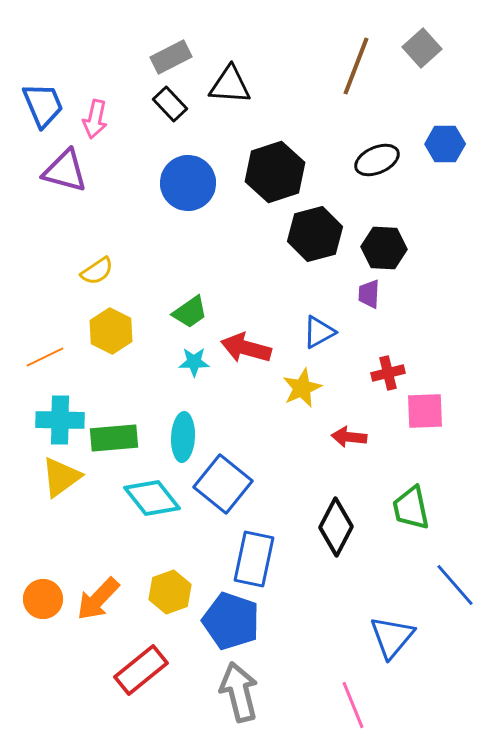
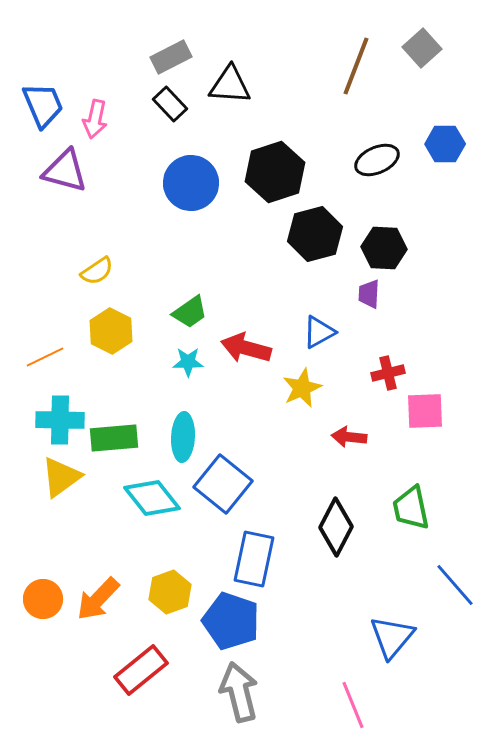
blue circle at (188, 183): moved 3 px right
cyan star at (194, 362): moved 6 px left
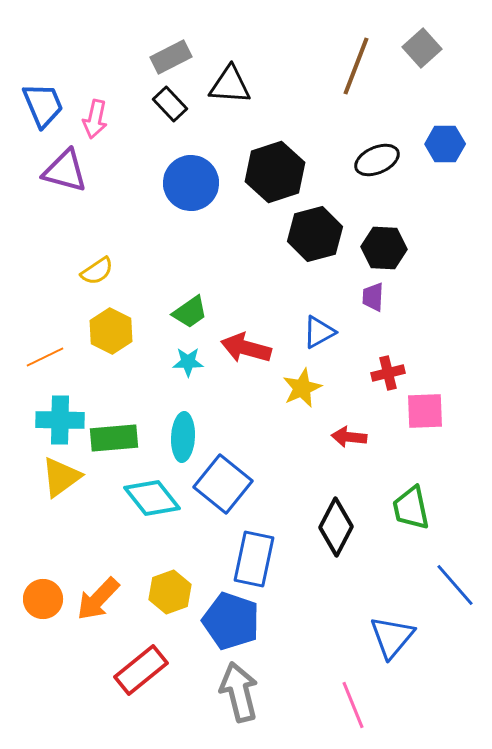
purple trapezoid at (369, 294): moved 4 px right, 3 px down
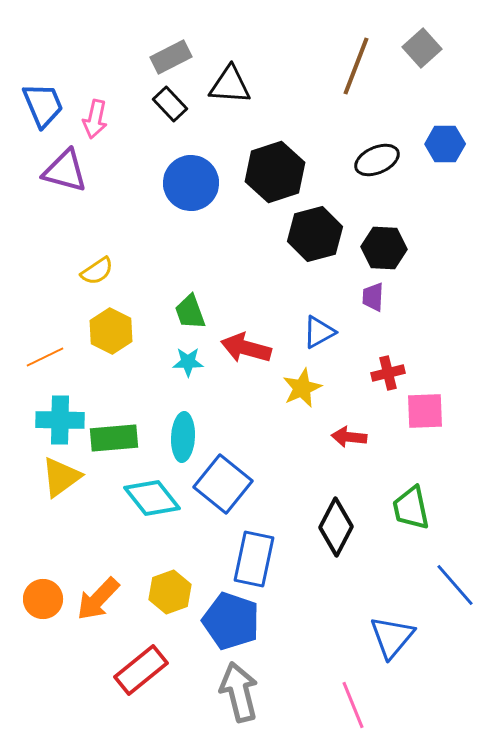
green trapezoid at (190, 312): rotated 105 degrees clockwise
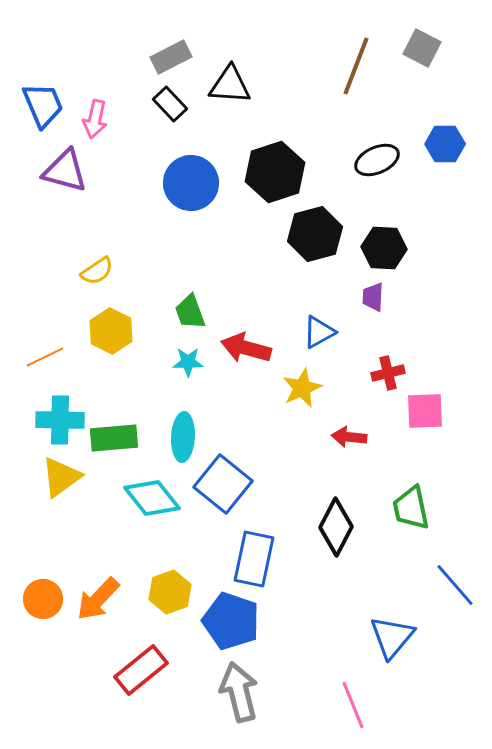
gray square at (422, 48): rotated 21 degrees counterclockwise
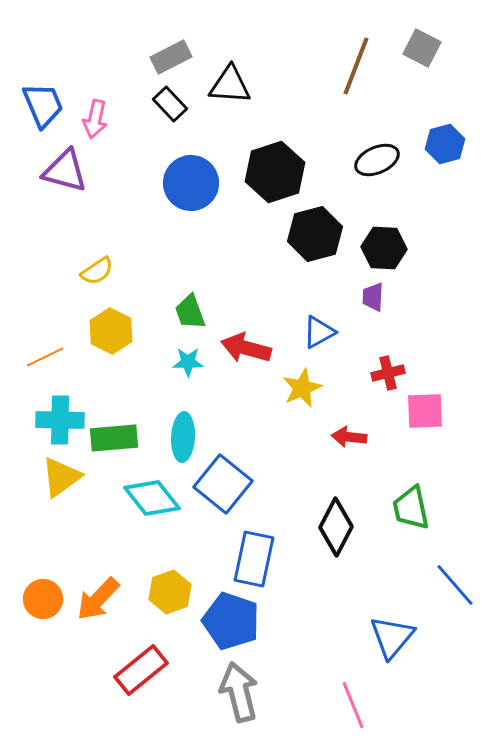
blue hexagon at (445, 144): rotated 15 degrees counterclockwise
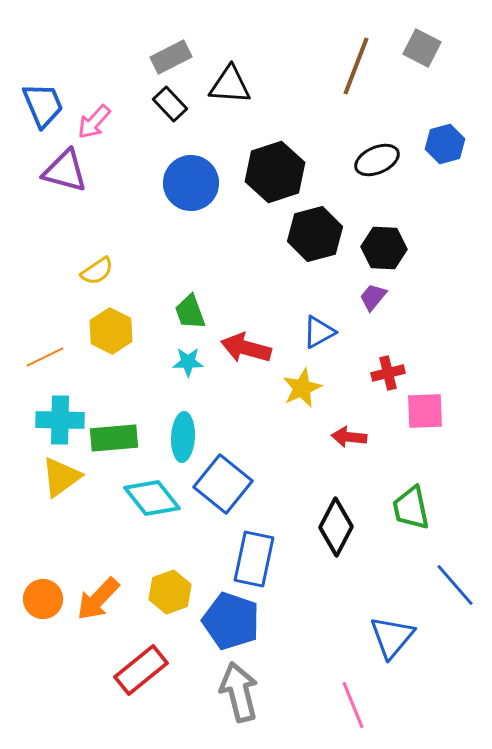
pink arrow at (95, 119): moved 1 px left, 3 px down; rotated 30 degrees clockwise
purple trapezoid at (373, 297): rotated 36 degrees clockwise
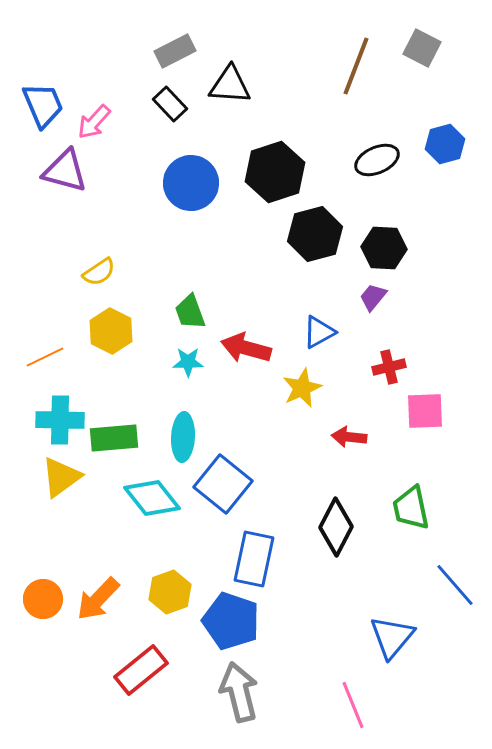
gray rectangle at (171, 57): moved 4 px right, 6 px up
yellow semicircle at (97, 271): moved 2 px right, 1 px down
red cross at (388, 373): moved 1 px right, 6 px up
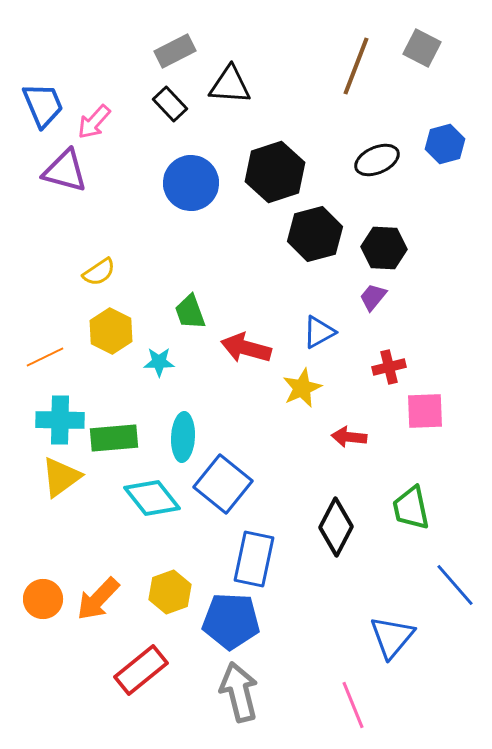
cyan star at (188, 362): moved 29 px left
blue pentagon at (231, 621): rotated 16 degrees counterclockwise
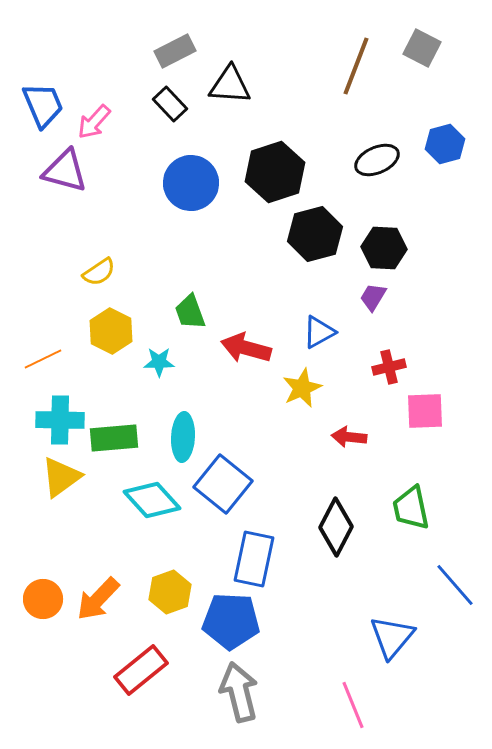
purple trapezoid at (373, 297): rotated 8 degrees counterclockwise
orange line at (45, 357): moved 2 px left, 2 px down
cyan diamond at (152, 498): moved 2 px down; rotated 4 degrees counterclockwise
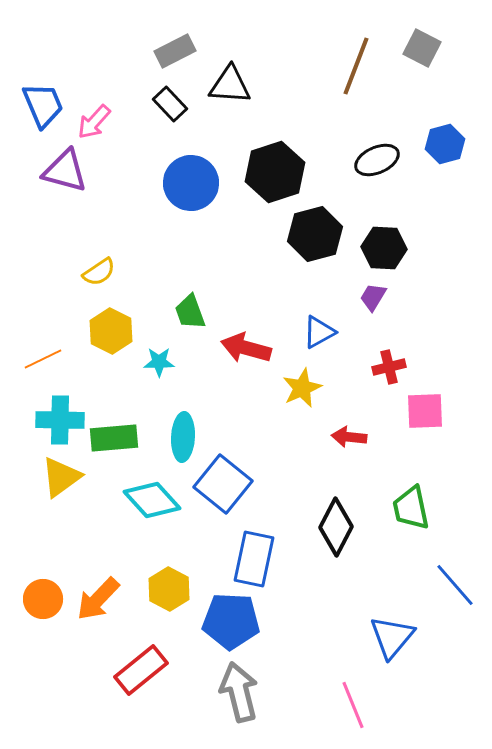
yellow hexagon at (170, 592): moved 1 px left, 3 px up; rotated 12 degrees counterclockwise
